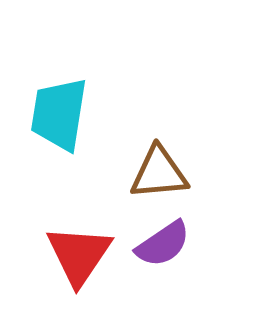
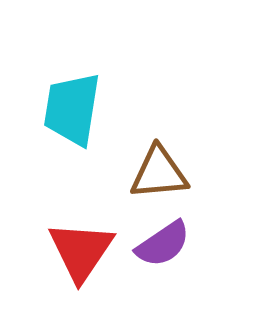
cyan trapezoid: moved 13 px right, 5 px up
red triangle: moved 2 px right, 4 px up
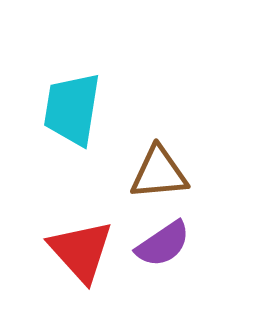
red triangle: rotated 16 degrees counterclockwise
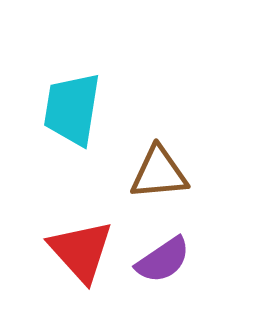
purple semicircle: moved 16 px down
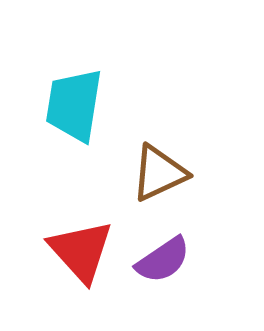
cyan trapezoid: moved 2 px right, 4 px up
brown triangle: rotated 20 degrees counterclockwise
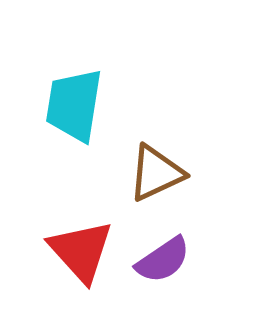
brown triangle: moved 3 px left
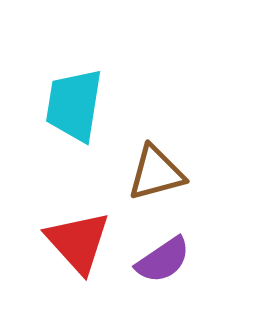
brown triangle: rotated 10 degrees clockwise
red triangle: moved 3 px left, 9 px up
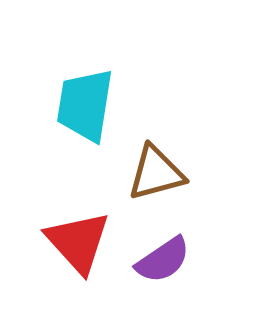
cyan trapezoid: moved 11 px right
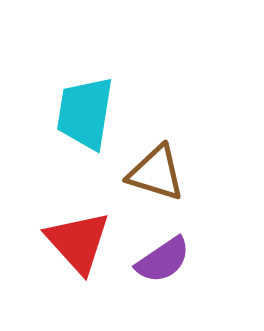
cyan trapezoid: moved 8 px down
brown triangle: rotated 32 degrees clockwise
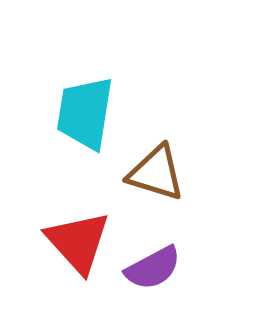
purple semicircle: moved 10 px left, 8 px down; rotated 6 degrees clockwise
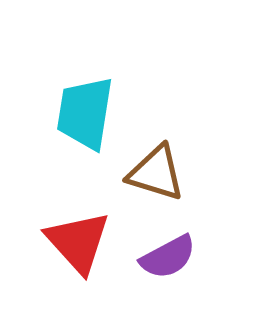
purple semicircle: moved 15 px right, 11 px up
